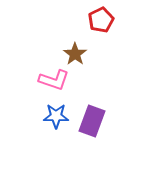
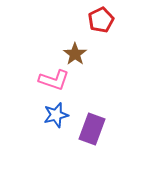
blue star: moved 1 px up; rotated 15 degrees counterclockwise
purple rectangle: moved 8 px down
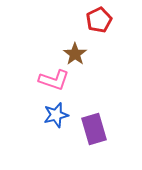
red pentagon: moved 2 px left
purple rectangle: moved 2 px right; rotated 36 degrees counterclockwise
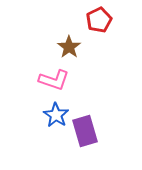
brown star: moved 6 px left, 7 px up
blue star: rotated 25 degrees counterclockwise
purple rectangle: moved 9 px left, 2 px down
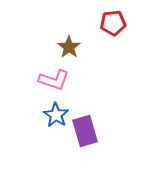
red pentagon: moved 14 px right, 3 px down; rotated 20 degrees clockwise
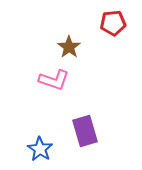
blue star: moved 16 px left, 34 px down
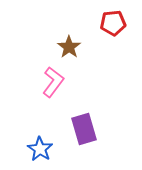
pink L-shape: moved 1 px left, 2 px down; rotated 72 degrees counterclockwise
purple rectangle: moved 1 px left, 2 px up
